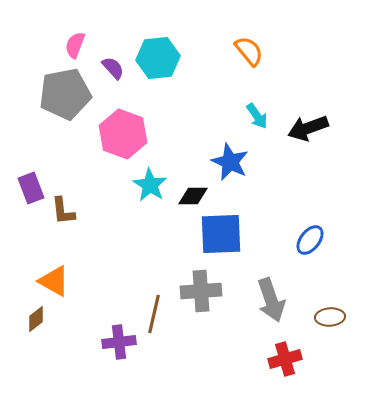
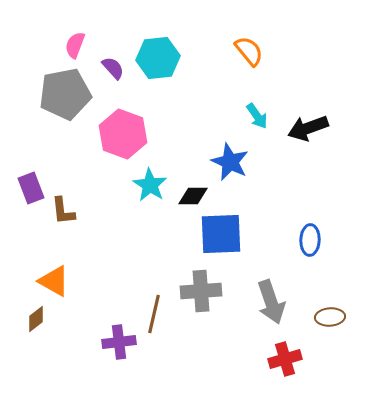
blue ellipse: rotated 36 degrees counterclockwise
gray arrow: moved 2 px down
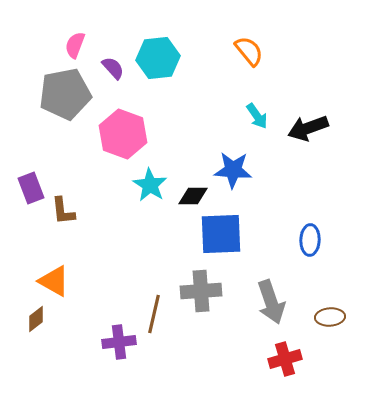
blue star: moved 3 px right, 8 px down; rotated 21 degrees counterclockwise
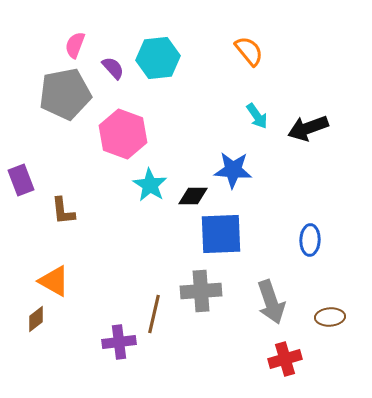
purple rectangle: moved 10 px left, 8 px up
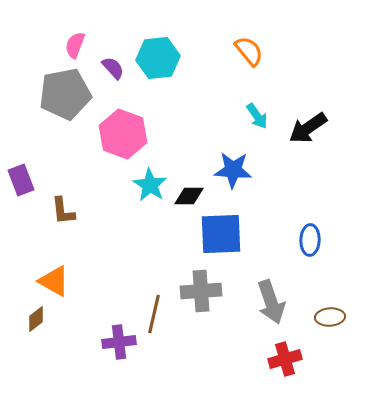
black arrow: rotated 15 degrees counterclockwise
black diamond: moved 4 px left
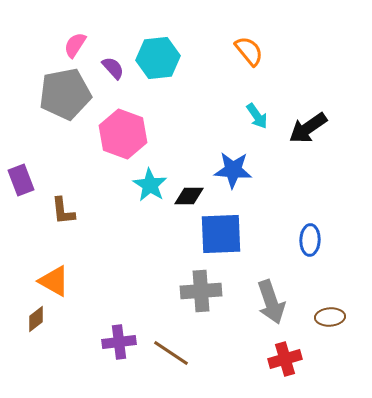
pink semicircle: rotated 12 degrees clockwise
brown line: moved 17 px right, 39 px down; rotated 69 degrees counterclockwise
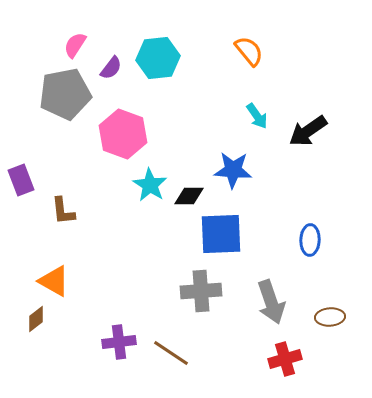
purple semicircle: moved 2 px left; rotated 80 degrees clockwise
black arrow: moved 3 px down
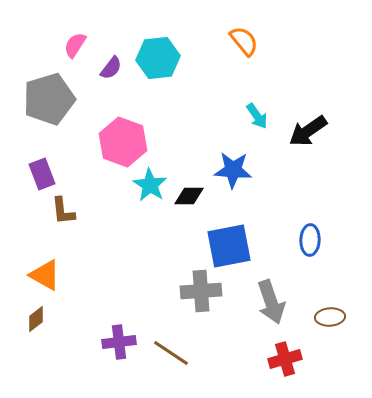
orange semicircle: moved 5 px left, 10 px up
gray pentagon: moved 16 px left, 5 px down; rotated 6 degrees counterclockwise
pink hexagon: moved 8 px down
purple rectangle: moved 21 px right, 6 px up
blue square: moved 8 px right, 12 px down; rotated 9 degrees counterclockwise
orange triangle: moved 9 px left, 6 px up
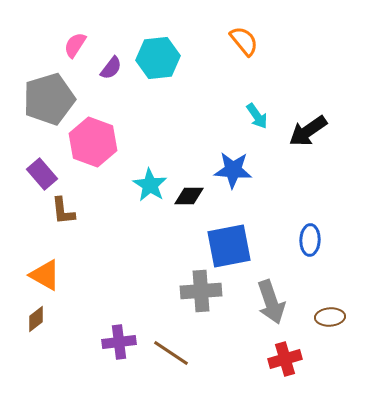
pink hexagon: moved 30 px left
purple rectangle: rotated 20 degrees counterclockwise
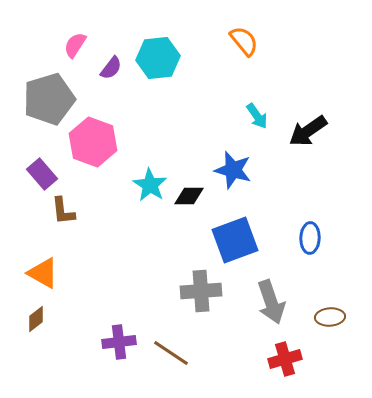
blue star: rotated 12 degrees clockwise
blue ellipse: moved 2 px up
blue square: moved 6 px right, 6 px up; rotated 9 degrees counterclockwise
orange triangle: moved 2 px left, 2 px up
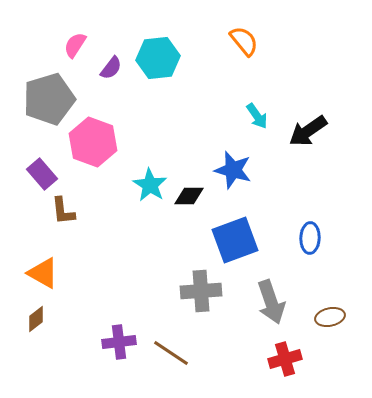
brown ellipse: rotated 8 degrees counterclockwise
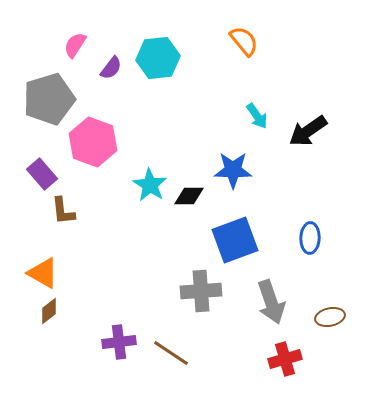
blue star: rotated 15 degrees counterclockwise
brown diamond: moved 13 px right, 8 px up
